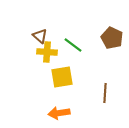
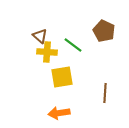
brown pentagon: moved 8 px left, 7 px up
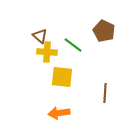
yellow square: rotated 15 degrees clockwise
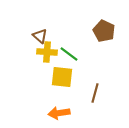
green line: moved 4 px left, 9 px down
brown line: moved 10 px left; rotated 12 degrees clockwise
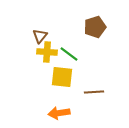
brown pentagon: moved 9 px left, 4 px up; rotated 30 degrees clockwise
brown triangle: rotated 28 degrees clockwise
brown line: moved 1 px left, 1 px up; rotated 72 degrees clockwise
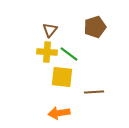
brown triangle: moved 10 px right, 6 px up
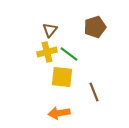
yellow cross: rotated 18 degrees counterclockwise
brown line: rotated 72 degrees clockwise
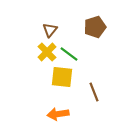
yellow cross: rotated 30 degrees counterclockwise
orange arrow: moved 1 px left, 1 px down
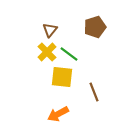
orange arrow: rotated 20 degrees counterclockwise
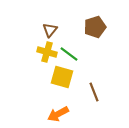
yellow cross: rotated 30 degrees counterclockwise
yellow square: rotated 10 degrees clockwise
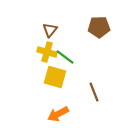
brown pentagon: moved 4 px right; rotated 15 degrees clockwise
green line: moved 4 px left, 3 px down
yellow square: moved 7 px left
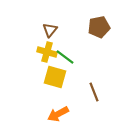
brown pentagon: rotated 10 degrees counterclockwise
